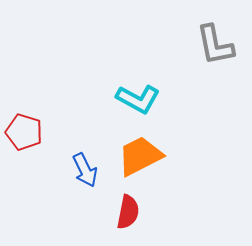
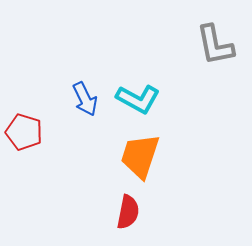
orange trapezoid: rotated 45 degrees counterclockwise
blue arrow: moved 71 px up
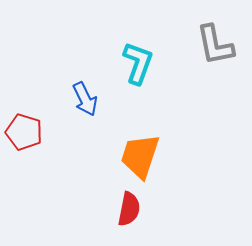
cyan L-shape: moved 36 px up; rotated 99 degrees counterclockwise
red semicircle: moved 1 px right, 3 px up
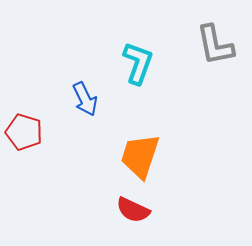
red semicircle: moved 4 px right, 1 px down; rotated 104 degrees clockwise
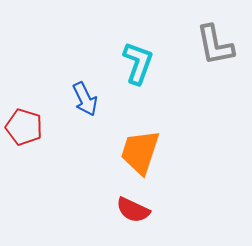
red pentagon: moved 5 px up
orange trapezoid: moved 4 px up
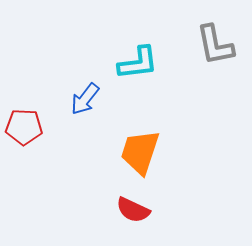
cyan L-shape: rotated 63 degrees clockwise
blue arrow: rotated 64 degrees clockwise
red pentagon: rotated 15 degrees counterclockwise
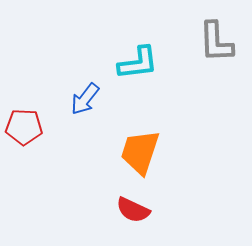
gray L-shape: moved 1 px right, 3 px up; rotated 9 degrees clockwise
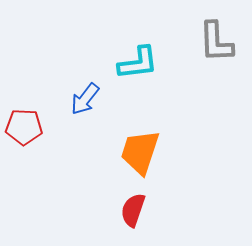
red semicircle: rotated 84 degrees clockwise
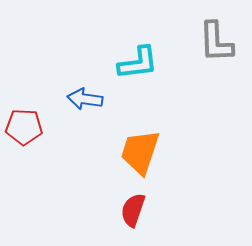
blue arrow: rotated 60 degrees clockwise
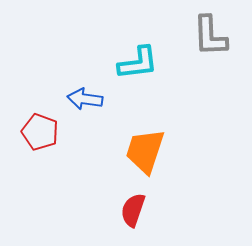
gray L-shape: moved 6 px left, 6 px up
red pentagon: moved 16 px right, 5 px down; rotated 18 degrees clockwise
orange trapezoid: moved 5 px right, 1 px up
